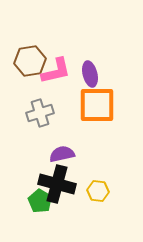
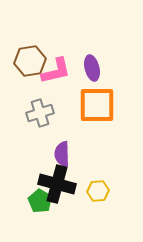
purple ellipse: moved 2 px right, 6 px up
purple semicircle: rotated 80 degrees counterclockwise
yellow hexagon: rotated 10 degrees counterclockwise
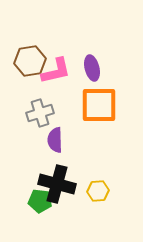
orange square: moved 2 px right
purple semicircle: moved 7 px left, 14 px up
green pentagon: rotated 25 degrees counterclockwise
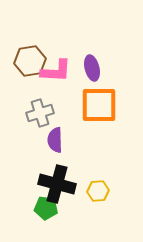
pink L-shape: rotated 16 degrees clockwise
green pentagon: moved 6 px right, 7 px down
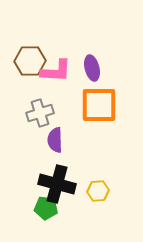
brown hexagon: rotated 8 degrees clockwise
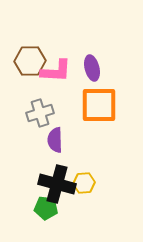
yellow hexagon: moved 14 px left, 8 px up
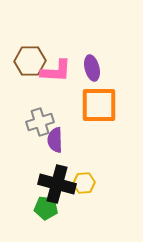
gray cross: moved 9 px down
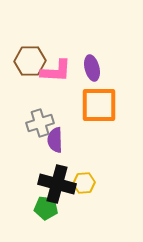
gray cross: moved 1 px down
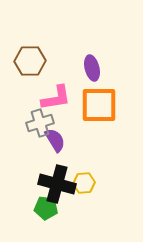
pink L-shape: moved 27 px down; rotated 12 degrees counterclockwise
purple semicircle: rotated 150 degrees clockwise
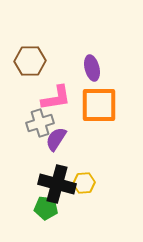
purple semicircle: moved 1 px right, 1 px up; rotated 115 degrees counterclockwise
